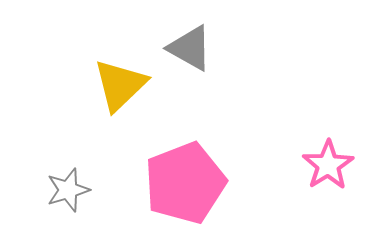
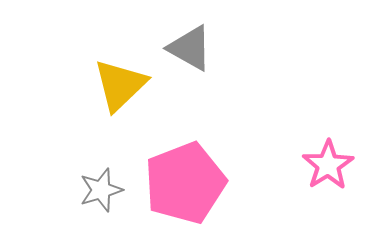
gray star: moved 33 px right
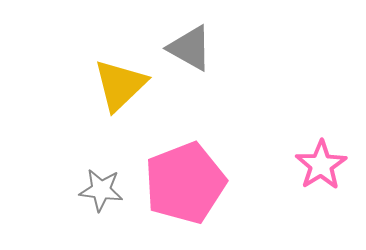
pink star: moved 7 px left
gray star: rotated 24 degrees clockwise
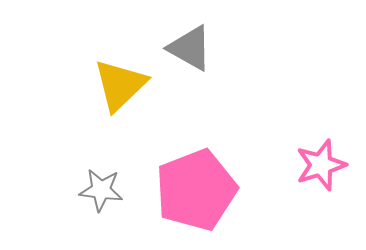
pink star: rotated 15 degrees clockwise
pink pentagon: moved 11 px right, 7 px down
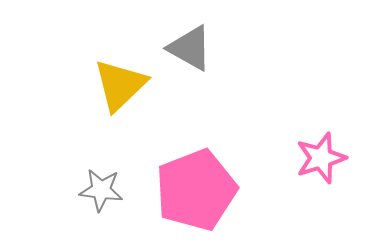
pink star: moved 7 px up
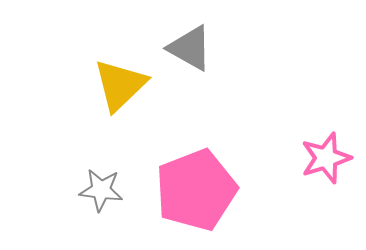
pink star: moved 5 px right
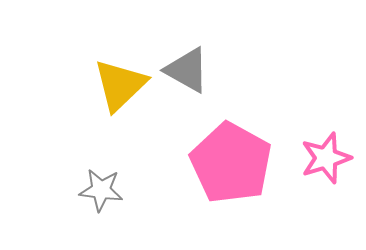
gray triangle: moved 3 px left, 22 px down
pink pentagon: moved 35 px right, 27 px up; rotated 22 degrees counterclockwise
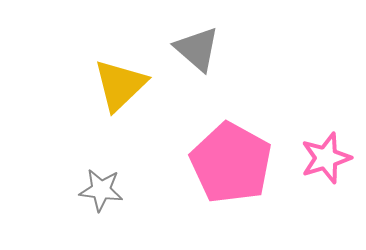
gray triangle: moved 10 px right, 21 px up; rotated 12 degrees clockwise
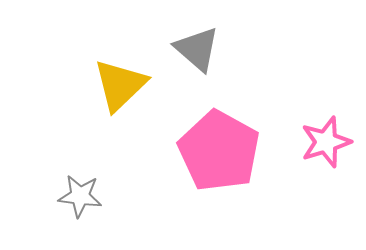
pink star: moved 16 px up
pink pentagon: moved 12 px left, 12 px up
gray star: moved 21 px left, 6 px down
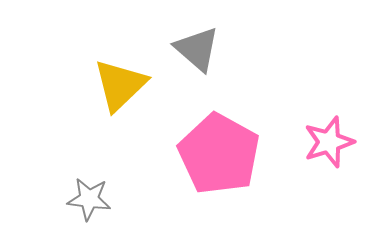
pink star: moved 3 px right
pink pentagon: moved 3 px down
gray star: moved 9 px right, 3 px down
